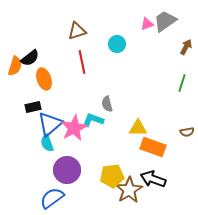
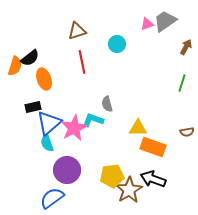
blue triangle: moved 1 px left, 1 px up
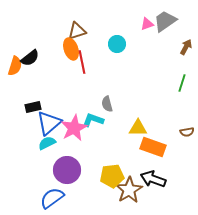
orange ellipse: moved 27 px right, 30 px up
cyan semicircle: rotated 84 degrees clockwise
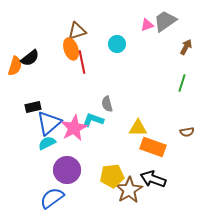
pink triangle: moved 1 px down
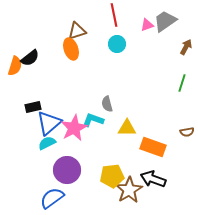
red line: moved 32 px right, 47 px up
yellow triangle: moved 11 px left
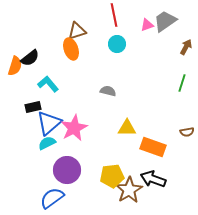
gray semicircle: moved 1 px right, 13 px up; rotated 119 degrees clockwise
cyan L-shape: moved 45 px left, 36 px up; rotated 30 degrees clockwise
